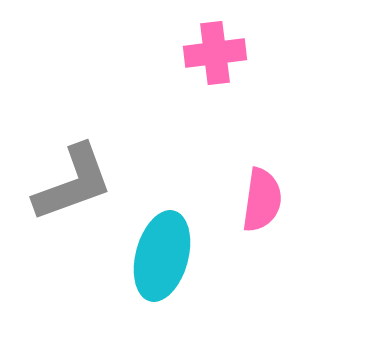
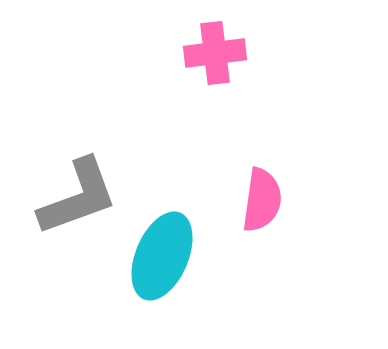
gray L-shape: moved 5 px right, 14 px down
cyan ellipse: rotated 8 degrees clockwise
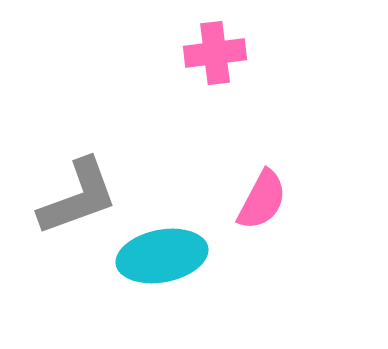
pink semicircle: rotated 20 degrees clockwise
cyan ellipse: rotated 56 degrees clockwise
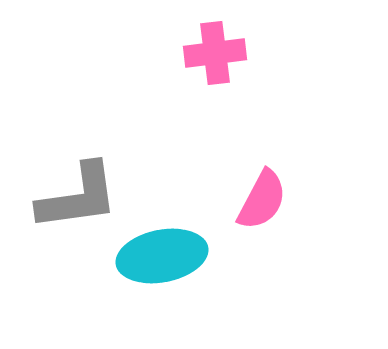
gray L-shape: rotated 12 degrees clockwise
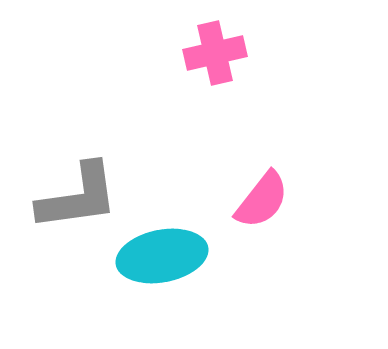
pink cross: rotated 6 degrees counterclockwise
pink semicircle: rotated 10 degrees clockwise
